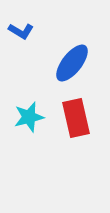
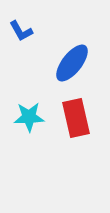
blue L-shape: rotated 30 degrees clockwise
cyan star: rotated 12 degrees clockwise
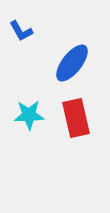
cyan star: moved 2 px up
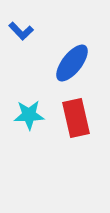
blue L-shape: rotated 15 degrees counterclockwise
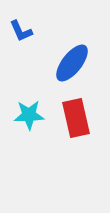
blue L-shape: rotated 20 degrees clockwise
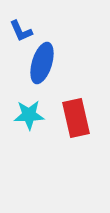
blue ellipse: moved 30 px left; rotated 21 degrees counterclockwise
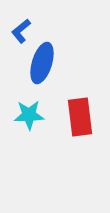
blue L-shape: rotated 75 degrees clockwise
red rectangle: moved 4 px right, 1 px up; rotated 6 degrees clockwise
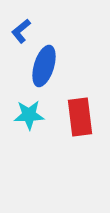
blue ellipse: moved 2 px right, 3 px down
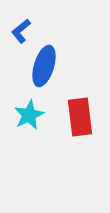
cyan star: rotated 24 degrees counterclockwise
